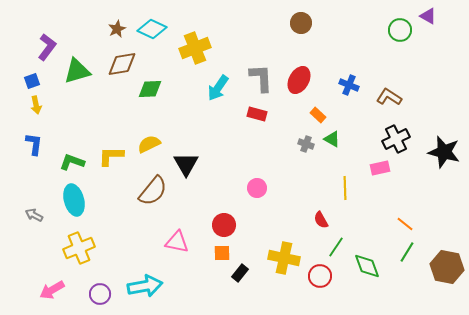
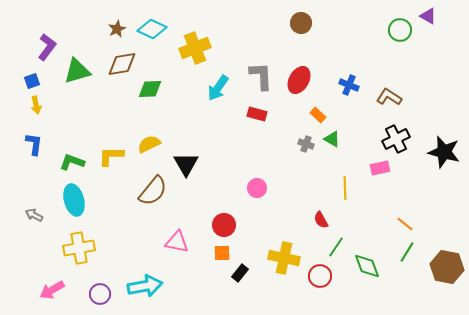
gray L-shape at (261, 78): moved 2 px up
yellow cross at (79, 248): rotated 12 degrees clockwise
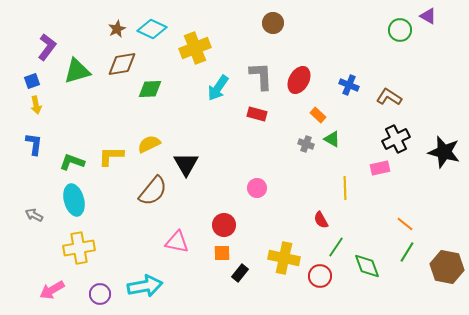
brown circle at (301, 23): moved 28 px left
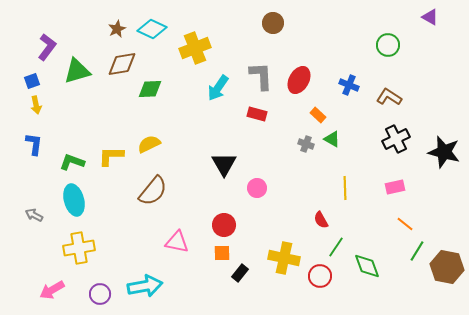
purple triangle at (428, 16): moved 2 px right, 1 px down
green circle at (400, 30): moved 12 px left, 15 px down
black triangle at (186, 164): moved 38 px right
pink rectangle at (380, 168): moved 15 px right, 19 px down
green line at (407, 252): moved 10 px right, 1 px up
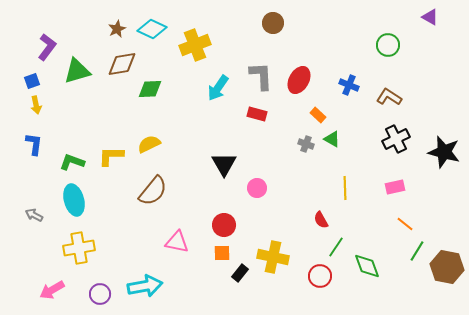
yellow cross at (195, 48): moved 3 px up
yellow cross at (284, 258): moved 11 px left, 1 px up
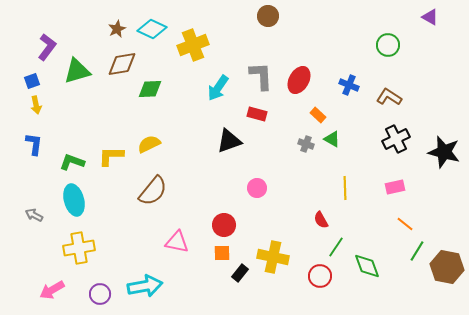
brown circle at (273, 23): moved 5 px left, 7 px up
yellow cross at (195, 45): moved 2 px left
black triangle at (224, 164): moved 5 px right, 23 px up; rotated 40 degrees clockwise
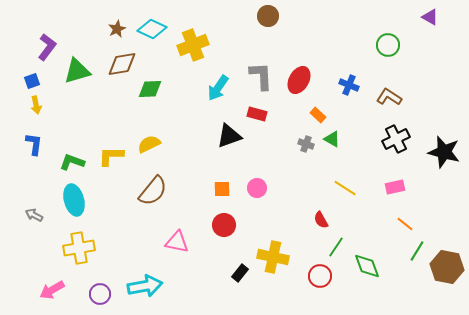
black triangle at (229, 141): moved 5 px up
yellow line at (345, 188): rotated 55 degrees counterclockwise
orange square at (222, 253): moved 64 px up
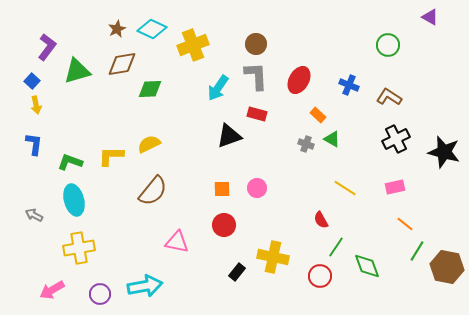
brown circle at (268, 16): moved 12 px left, 28 px down
gray L-shape at (261, 76): moved 5 px left
blue square at (32, 81): rotated 28 degrees counterclockwise
green L-shape at (72, 162): moved 2 px left
black rectangle at (240, 273): moved 3 px left, 1 px up
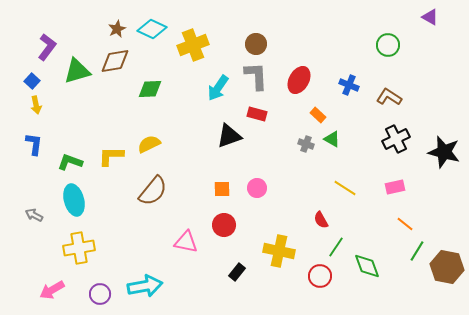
brown diamond at (122, 64): moved 7 px left, 3 px up
pink triangle at (177, 242): moved 9 px right
yellow cross at (273, 257): moved 6 px right, 6 px up
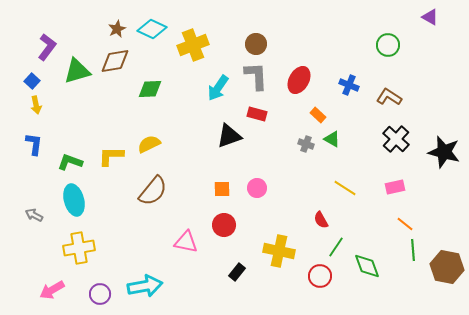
black cross at (396, 139): rotated 20 degrees counterclockwise
green line at (417, 251): moved 4 px left, 1 px up; rotated 35 degrees counterclockwise
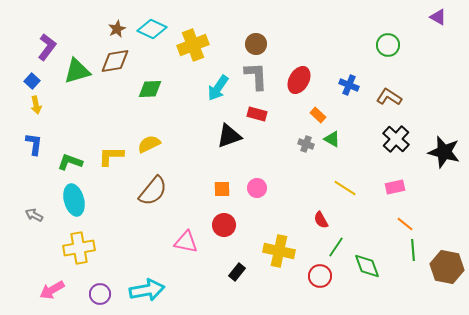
purple triangle at (430, 17): moved 8 px right
cyan arrow at (145, 286): moved 2 px right, 4 px down
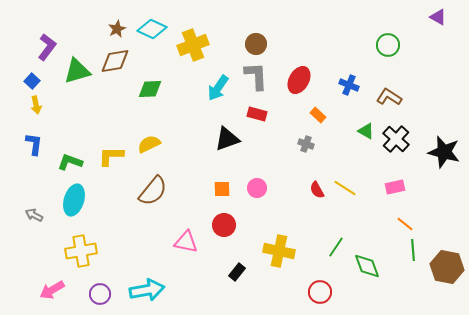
black triangle at (229, 136): moved 2 px left, 3 px down
green triangle at (332, 139): moved 34 px right, 8 px up
cyan ellipse at (74, 200): rotated 32 degrees clockwise
red semicircle at (321, 220): moved 4 px left, 30 px up
yellow cross at (79, 248): moved 2 px right, 3 px down
red circle at (320, 276): moved 16 px down
